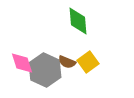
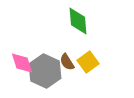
brown semicircle: rotated 36 degrees clockwise
gray hexagon: moved 1 px down
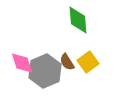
green diamond: moved 1 px up
gray hexagon: rotated 12 degrees clockwise
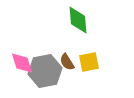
yellow square: moved 1 px right; rotated 25 degrees clockwise
gray hexagon: rotated 12 degrees clockwise
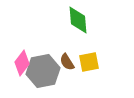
pink diamond: rotated 55 degrees clockwise
gray hexagon: moved 2 px left
